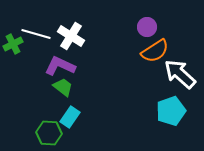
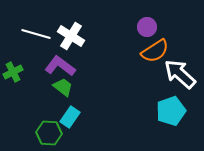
green cross: moved 28 px down
purple L-shape: rotated 12 degrees clockwise
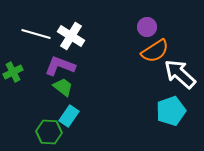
purple L-shape: rotated 16 degrees counterclockwise
cyan rectangle: moved 1 px left, 1 px up
green hexagon: moved 1 px up
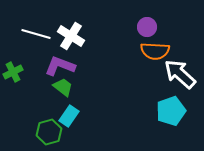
orange semicircle: rotated 36 degrees clockwise
green hexagon: rotated 20 degrees counterclockwise
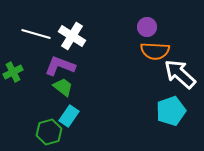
white cross: moved 1 px right
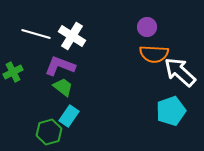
orange semicircle: moved 1 px left, 3 px down
white arrow: moved 2 px up
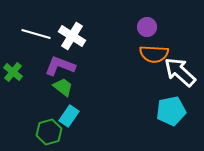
green cross: rotated 24 degrees counterclockwise
cyan pentagon: rotated 8 degrees clockwise
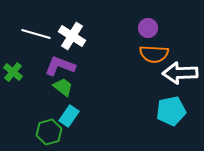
purple circle: moved 1 px right, 1 px down
white arrow: moved 1 px down; rotated 44 degrees counterclockwise
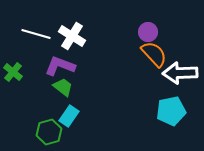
purple circle: moved 4 px down
orange semicircle: rotated 136 degrees counterclockwise
